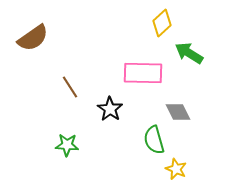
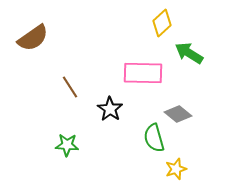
gray diamond: moved 2 px down; rotated 24 degrees counterclockwise
green semicircle: moved 2 px up
yellow star: rotated 30 degrees clockwise
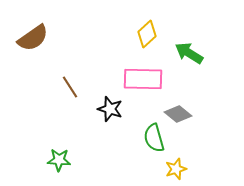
yellow diamond: moved 15 px left, 11 px down
pink rectangle: moved 6 px down
black star: rotated 15 degrees counterclockwise
green star: moved 8 px left, 15 px down
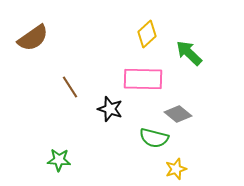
green arrow: rotated 12 degrees clockwise
green semicircle: rotated 60 degrees counterclockwise
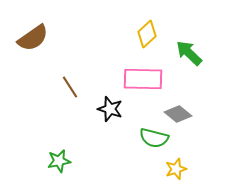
green star: moved 1 px down; rotated 15 degrees counterclockwise
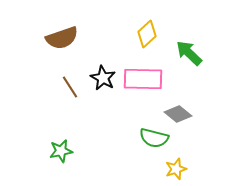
brown semicircle: moved 29 px right; rotated 16 degrees clockwise
black star: moved 7 px left, 31 px up; rotated 10 degrees clockwise
green star: moved 2 px right, 10 px up
